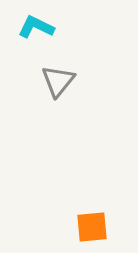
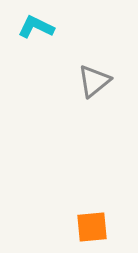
gray triangle: moved 36 px right; rotated 12 degrees clockwise
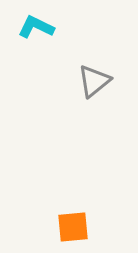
orange square: moved 19 px left
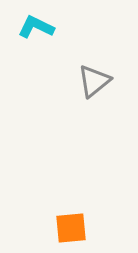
orange square: moved 2 px left, 1 px down
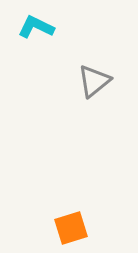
orange square: rotated 12 degrees counterclockwise
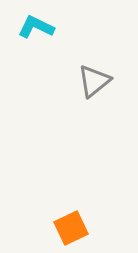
orange square: rotated 8 degrees counterclockwise
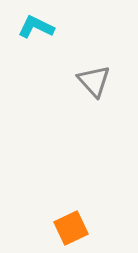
gray triangle: rotated 33 degrees counterclockwise
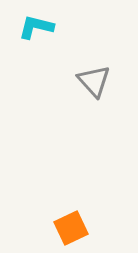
cyan L-shape: rotated 12 degrees counterclockwise
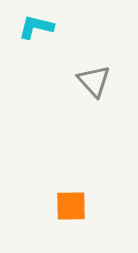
orange square: moved 22 px up; rotated 24 degrees clockwise
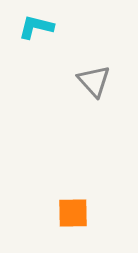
orange square: moved 2 px right, 7 px down
